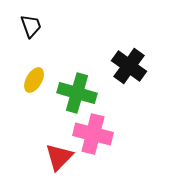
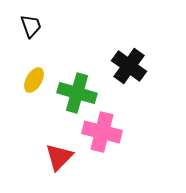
pink cross: moved 9 px right, 2 px up
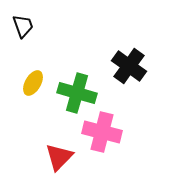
black trapezoid: moved 8 px left
yellow ellipse: moved 1 px left, 3 px down
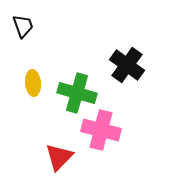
black cross: moved 2 px left, 1 px up
yellow ellipse: rotated 35 degrees counterclockwise
pink cross: moved 1 px left, 2 px up
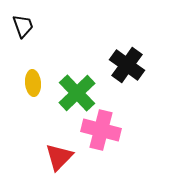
green cross: rotated 30 degrees clockwise
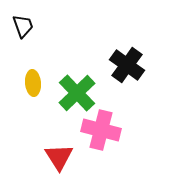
red triangle: rotated 16 degrees counterclockwise
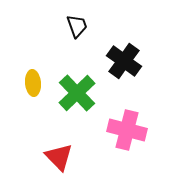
black trapezoid: moved 54 px right
black cross: moved 3 px left, 4 px up
pink cross: moved 26 px right
red triangle: rotated 12 degrees counterclockwise
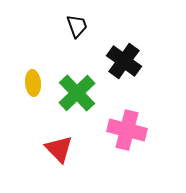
red triangle: moved 8 px up
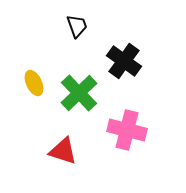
yellow ellipse: moved 1 px right; rotated 20 degrees counterclockwise
green cross: moved 2 px right
red triangle: moved 4 px right, 2 px down; rotated 28 degrees counterclockwise
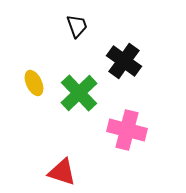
red triangle: moved 1 px left, 21 px down
